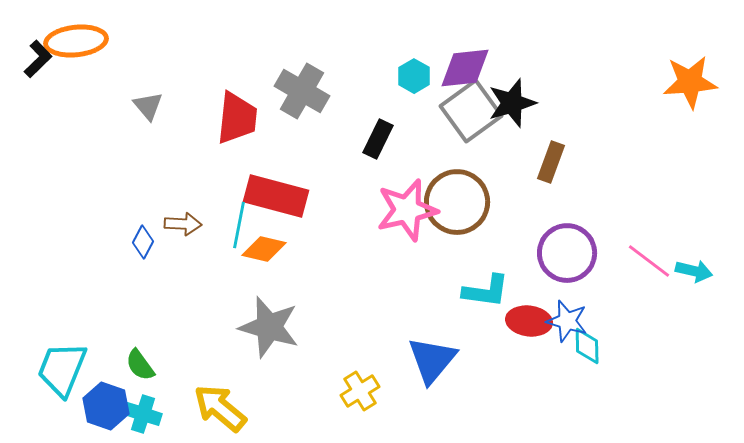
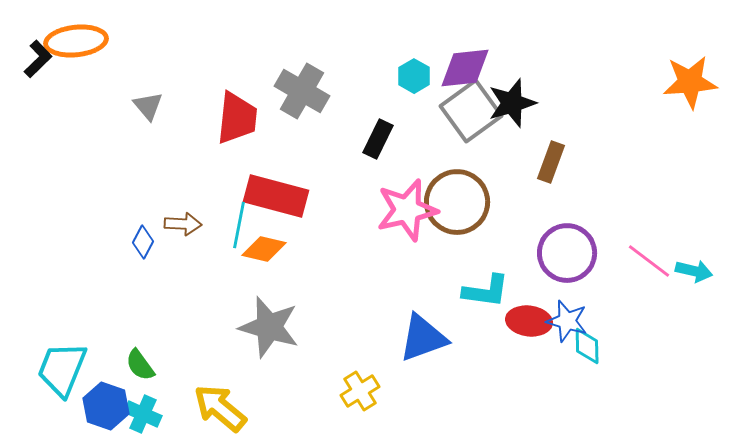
blue triangle: moved 9 px left, 22 px up; rotated 30 degrees clockwise
cyan cross: rotated 6 degrees clockwise
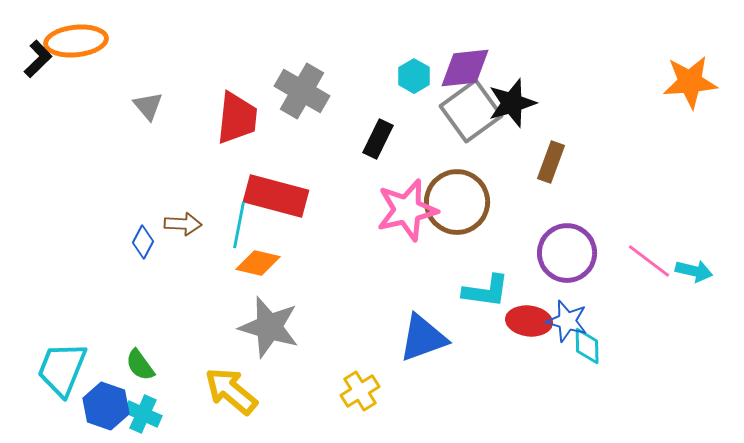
orange diamond: moved 6 px left, 14 px down
yellow arrow: moved 11 px right, 17 px up
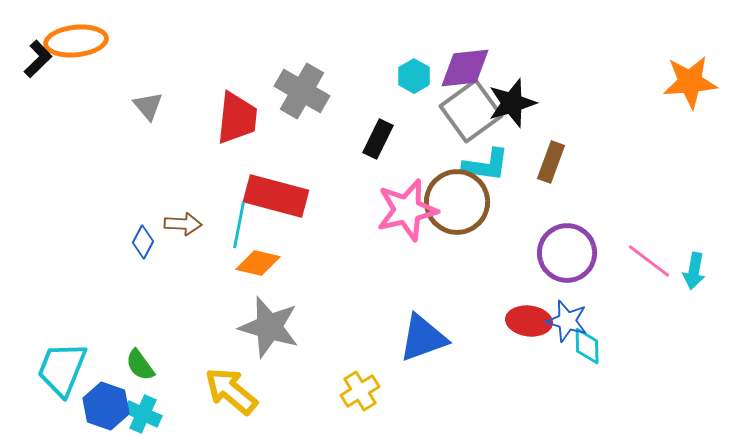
cyan arrow: rotated 87 degrees clockwise
cyan L-shape: moved 126 px up
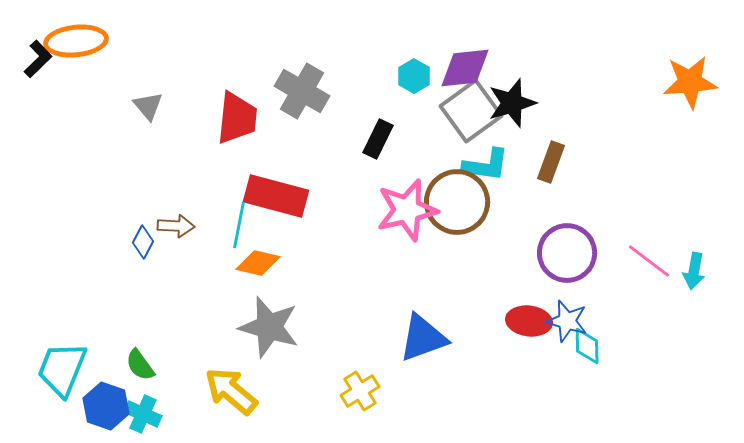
brown arrow: moved 7 px left, 2 px down
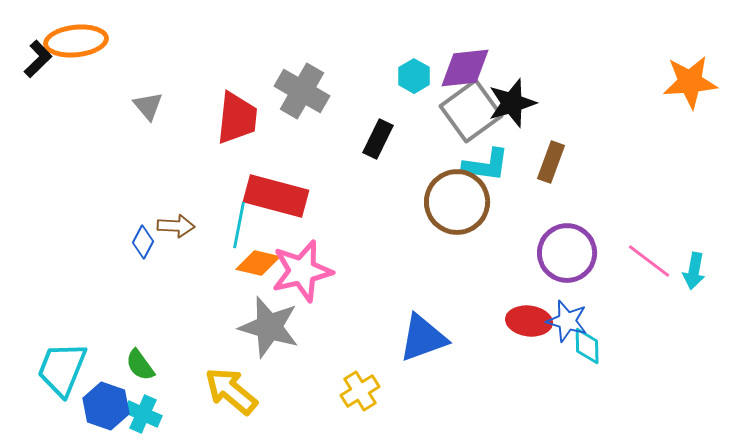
pink star: moved 105 px left, 61 px down
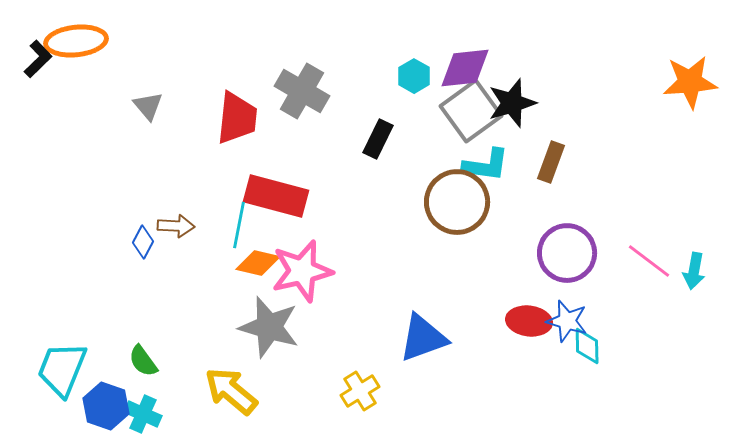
green semicircle: moved 3 px right, 4 px up
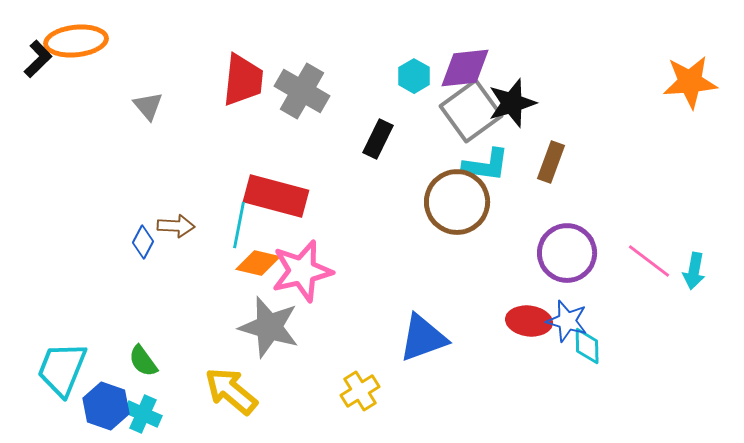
red trapezoid: moved 6 px right, 38 px up
